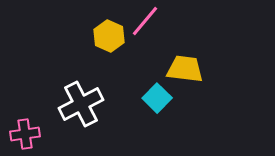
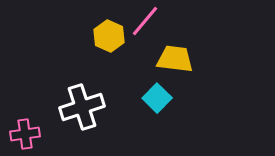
yellow trapezoid: moved 10 px left, 10 px up
white cross: moved 1 px right, 3 px down; rotated 9 degrees clockwise
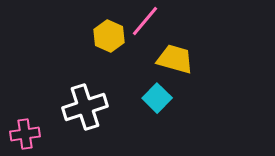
yellow trapezoid: rotated 9 degrees clockwise
white cross: moved 3 px right
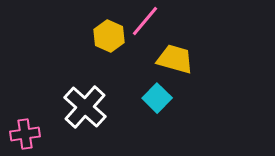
white cross: rotated 30 degrees counterclockwise
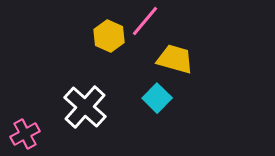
pink cross: rotated 20 degrees counterclockwise
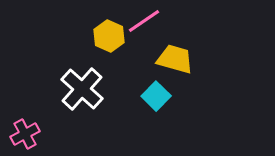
pink line: moved 1 px left; rotated 16 degrees clockwise
cyan square: moved 1 px left, 2 px up
white cross: moved 3 px left, 18 px up
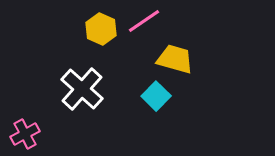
yellow hexagon: moved 8 px left, 7 px up
